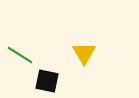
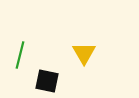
green line: rotated 72 degrees clockwise
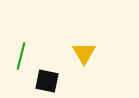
green line: moved 1 px right, 1 px down
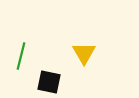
black square: moved 2 px right, 1 px down
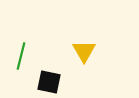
yellow triangle: moved 2 px up
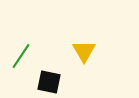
green line: rotated 20 degrees clockwise
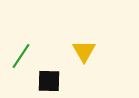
black square: moved 1 px up; rotated 10 degrees counterclockwise
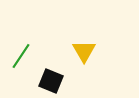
black square: moved 2 px right; rotated 20 degrees clockwise
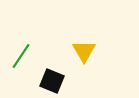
black square: moved 1 px right
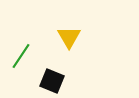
yellow triangle: moved 15 px left, 14 px up
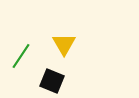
yellow triangle: moved 5 px left, 7 px down
